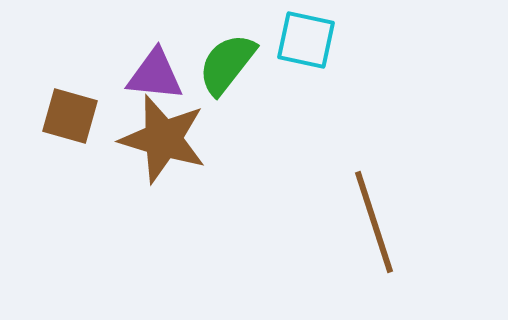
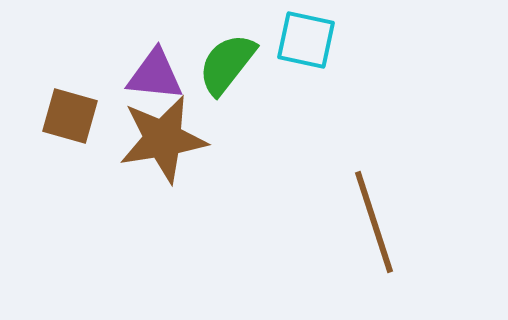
brown star: rotated 26 degrees counterclockwise
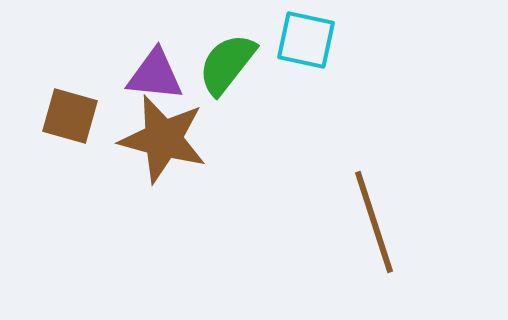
brown star: rotated 24 degrees clockwise
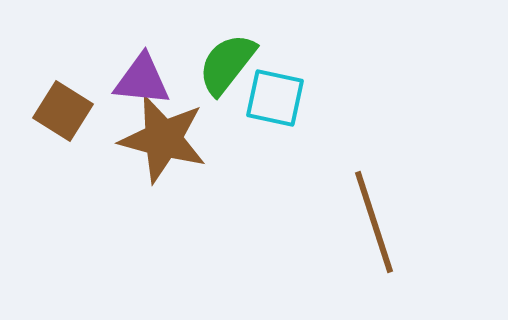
cyan square: moved 31 px left, 58 px down
purple triangle: moved 13 px left, 5 px down
brown square: moved 7 px left, 5 px up; rotated 16 degrees clockwise
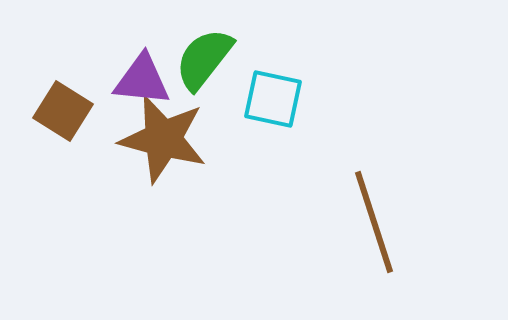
green semicircle: moved 23 px left, 5 px up
cyan square: moved 2 px left, 1 px down
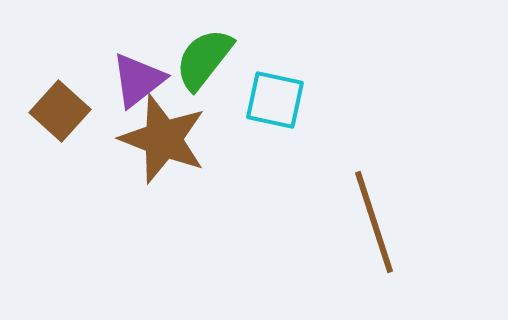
purple triangle: moved 4 px left; rotated 44 degrees counterclockwise
cyan square: moved 2 px right, 1 px down
brown square: moved 3 px left; rotated 10 degrees clockwise
brown star: rotated 6 degrees clockwise
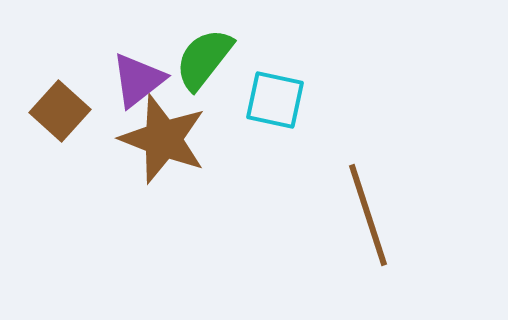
brown line: moved 6 px left, 7 px up
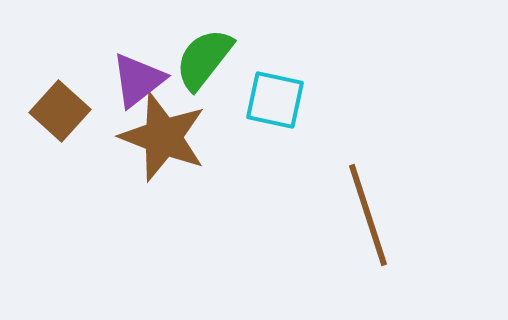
brown star: moved 2 px up
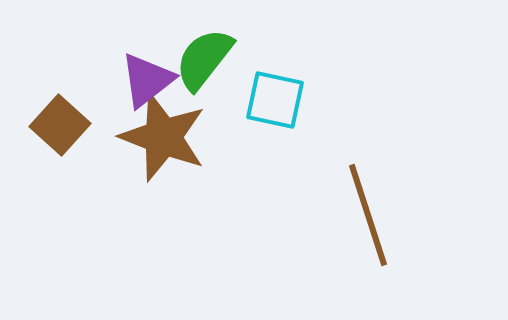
purple triangle: moved 9 px right
brown square: moved 14 px down
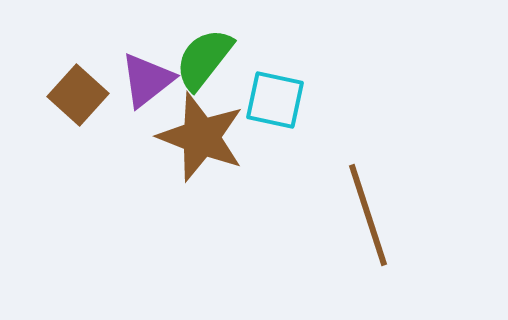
brown square: moved 18 px right, 30 px up
brown star: moved 38 px right
